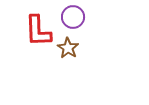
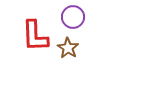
red L-shape: moved 3 px left, 5 px down
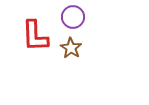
brown star: moved 3 px right
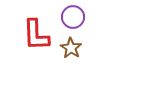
red L-shape: moved 1 px right, 1 px up
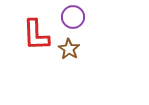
brown star: moved 2 px left, 1 px down
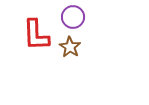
brown star: moved 1 px right, 2 px up
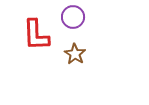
brown star: moved 5 px right, 7 px down
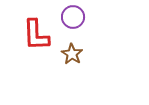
brown star: moved 3 px left
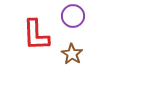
purple circle: moved 1 px up
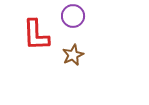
brown star: moved 1 px right, 1 px down; rotated 15 degrees clockwise
